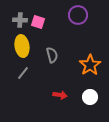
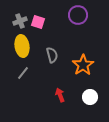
gray cross: moved 1 px down; rotated 24 degrees counterclockwise
orange star: moved 7 px left
red arrow: rotated 120 degrees counterclockwise
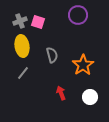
red arrow: moved 1 px right, 2 px up
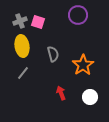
gray semicircle: moved 1 px right, 1 px up
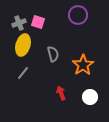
gray cross: moved 1 px left, 2 px down
yellow ellipse: moved 1 px right, 1 px up; rotated 25 degrees clockwise
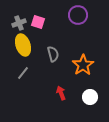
yellow ellipse: rotated 35 degrees counterclockwise
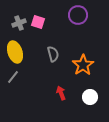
yellow ellipse: moved 8 px left, 7 px down
gray line: moved 10 px left, 4 px down
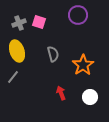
pink square: moved 1 px right
yellow ellipse: moved 2 px right, 1 px up
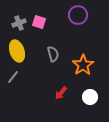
red arrow: rotated 120 degrees counterclockwise
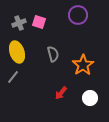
yellow ellipse: moved 1 px down
white circle: moved 1 px down
